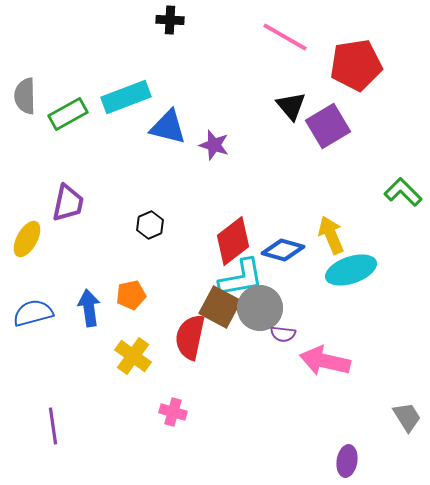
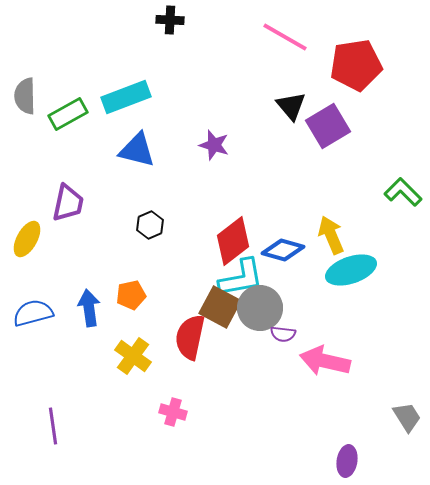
blue triangle: moved 31 px left, 23 px down
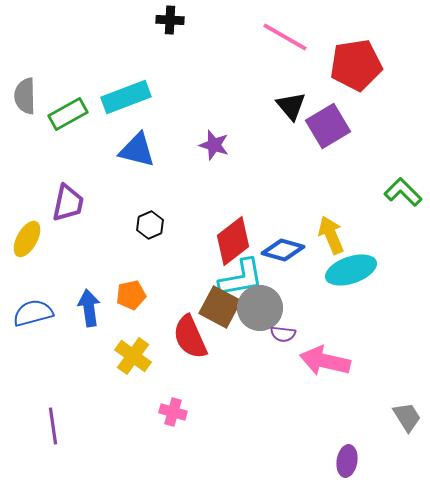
red semicircle: rotated 36 degrees counterclockwise
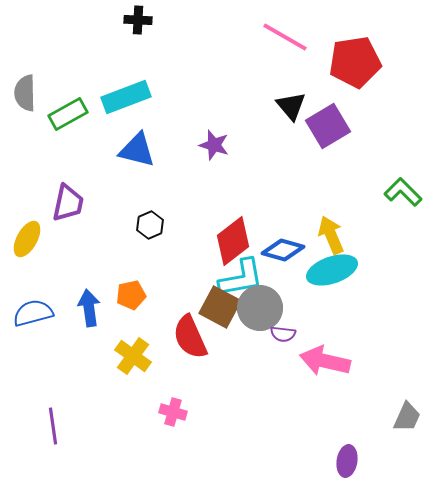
black cross: moved 32 px left
red pentagon: moved 1 px left, 3 px up
gray semicircle: moved 3 px up
cyan ellipse: moved 19 px left
gray trapezoid: rotated 56 degrees clockwise
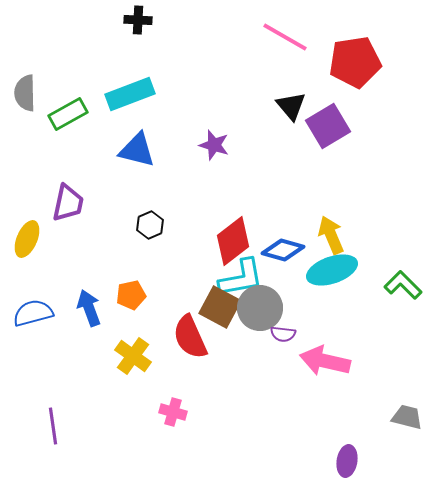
cyan rectangle: moved 4 px right, 3 px up
green L-shape: moved 93 px down
yellow ellipse: rotated 6 degrees counterclockwise
blue arrow: rotated 12 degrees counterclockwise
gray trapezoid: rotated 100 degrees counterclockwise
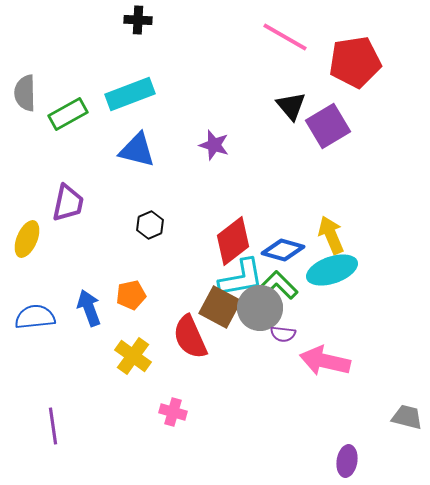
green L-shape: moved 124 px left
blue semicircle: moved 2 px right, 4 px down; rotated 9 degrees clockwise
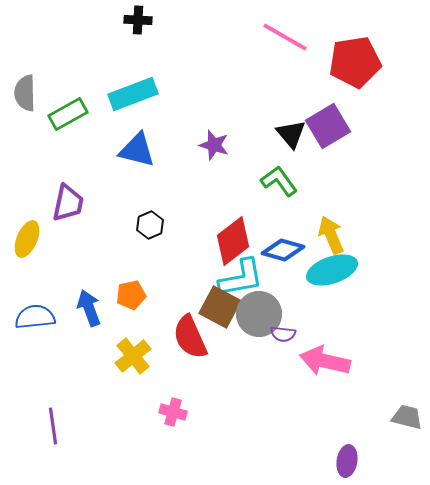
cyan rectangle: moved 3 px right
black triangle: moved 28 px down
green L-shape: moved 104 px up; rotated 9 degrees clockwise
gray circle: moved 1 px left, 6 px down
yellow cross: rotated 15 degrees clockwise
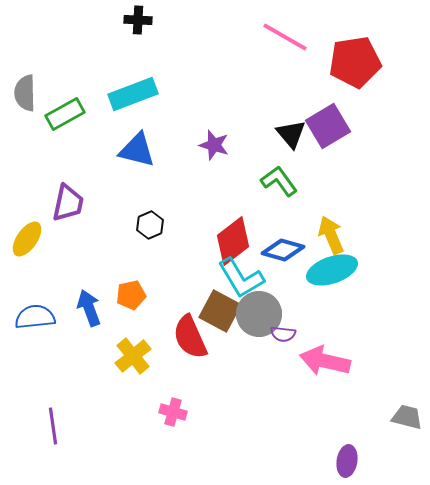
green rectangle: moved 3 px left
yellow ellipse: rotated 12 degrees clockwise
cyan L-shape: rotated 69 degrees clockwise
brown square: moved 4 px down
